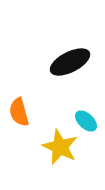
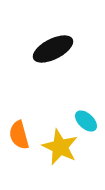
black ellipse: moved 17 px left, 13 px up
orange semicircle: moved 23 px down
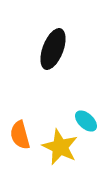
black ellipse: rotated 42 degrees counterclockwise
orange semicircle: moved 1 px right
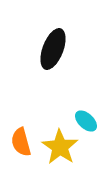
orange semicircle: moved 1 px right, 7 px down
yellow star: rotated 9 degrees clockwise
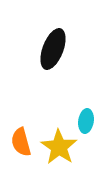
cyan ellipse: rotated 55 degrees clockwise
yellow star: moved 1 px left
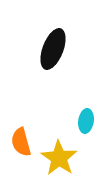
yellow star: moved 11 px down
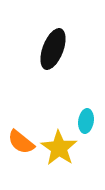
orange semicircle: rotated 36 degrees counterclockwise
yellow star: moved 10 px up
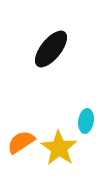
black ellipse: moved 2 px left; rotated 18 degrees clockwise
orange semicircle: rotated 108 degrees clockwise
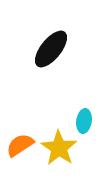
cyan ellipse: moved 2 px left
orange semicircle: moved 1 px left, 3 px down
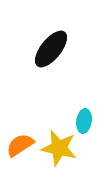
yellow star: rotated 21 degrees counterclockwise
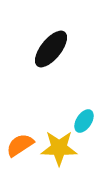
cyan ellipse: rotated 25 degrees clockwise
yellow star: rotated 12 degrees counterclockwise
